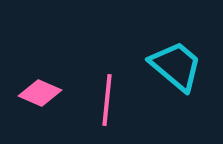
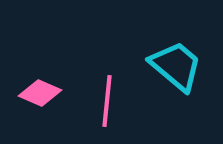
pink line: moved 1 px down
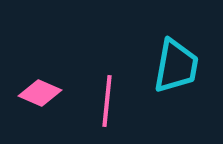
cyan trapezoid: rotated 60 degrees clockwise
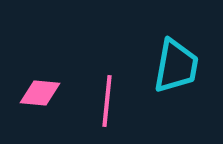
pink diamond: rotated 18 degrees counterclockwise
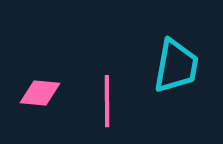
pink line: rotated 6 degrees counterclockwise
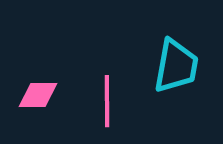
pink diamond: moved 2 px left, 2 px down; rotated 6 degrees counterclockwise
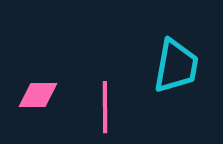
pink line: moved 2 px left, 6 px down
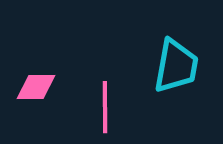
pink diamond: moved 2 px left, 8 px up
